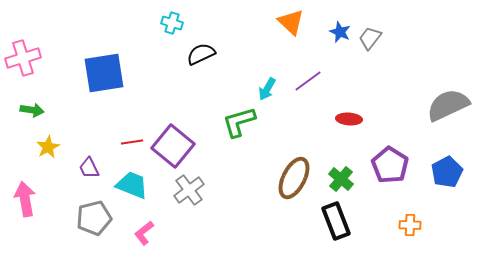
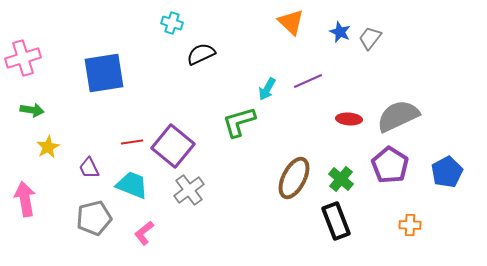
purple line: rotated 12 degrees clockwise
gray semicircle: moved 50 px left, 11 px down
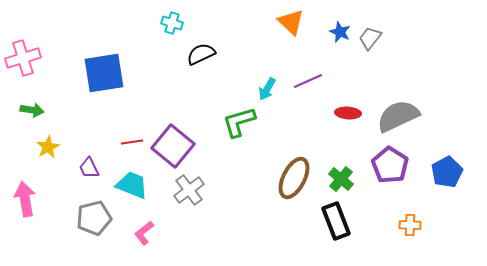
red ellipse: moved 1 px left, 6 px up
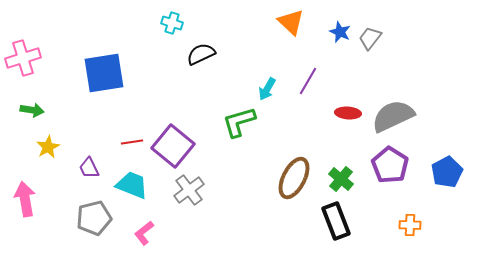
purple line: rotated 36 degrees counterclockwise
gray semicircle: moved 5 px left
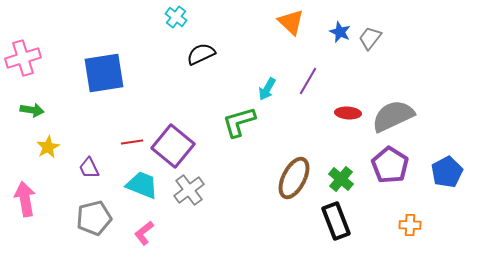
cyan cross: moved 4 px right, 6 px up; rotated 20 degrees clockwise
cyan trapezoid: moved 10 px right
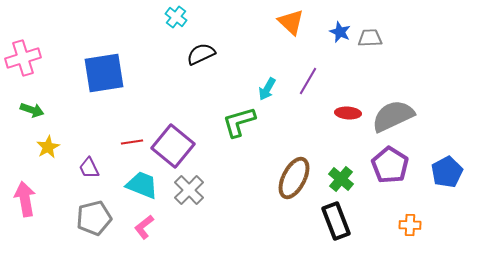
gray trapezoid: rotated 50 degrees clockwise
green arrow: rotated 10 degrees clockwise
gray cross: rotated 8 degrees counterclockwise
pink L-shape: moved 6 px up
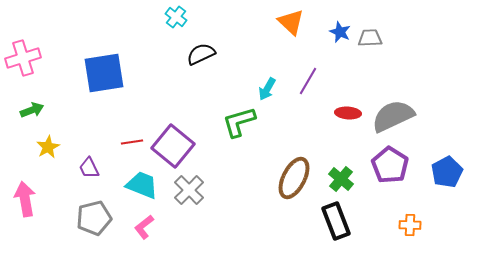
green arrow: rotated 40 degrees counterclockwise
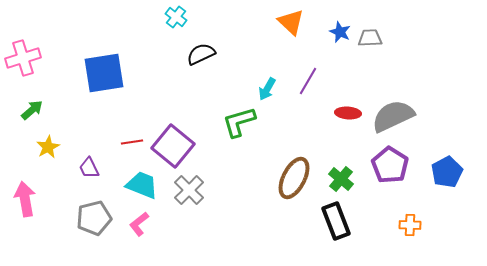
green arrow: rotated 20 degrees counterclockwise
pink L-shape: moved 5 px left, 3 px up
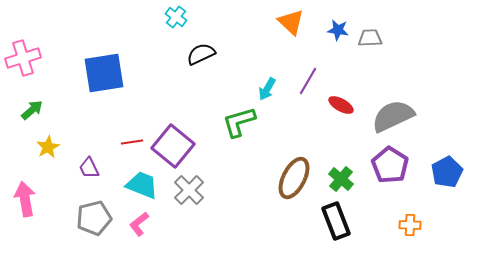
blue star: moved 2 px left, 2 px up; rotated 15 degrees counterclockwise
red ellipse: moved 7 px left, 8 px up; rotated 25 degrees clockwise
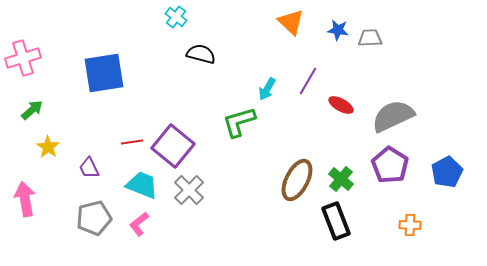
black semicircle: rotated 40 degrees clockwise
yellow star: rotated 10 degrees counterclockwise
brown ellipse: moved 3 px right, 2 px down
